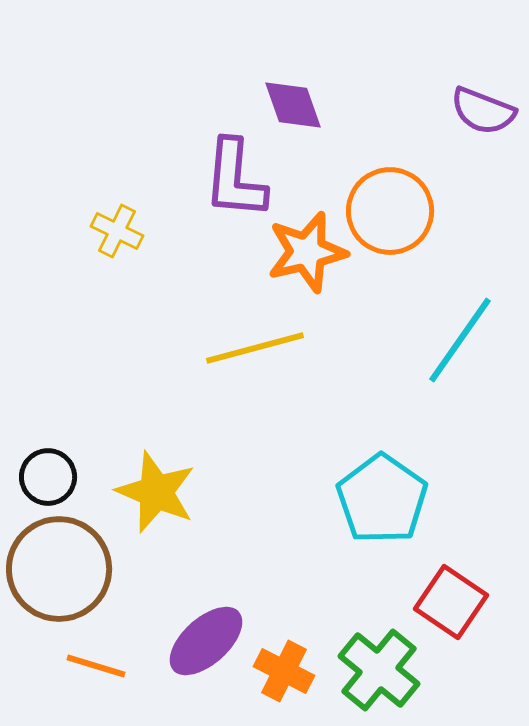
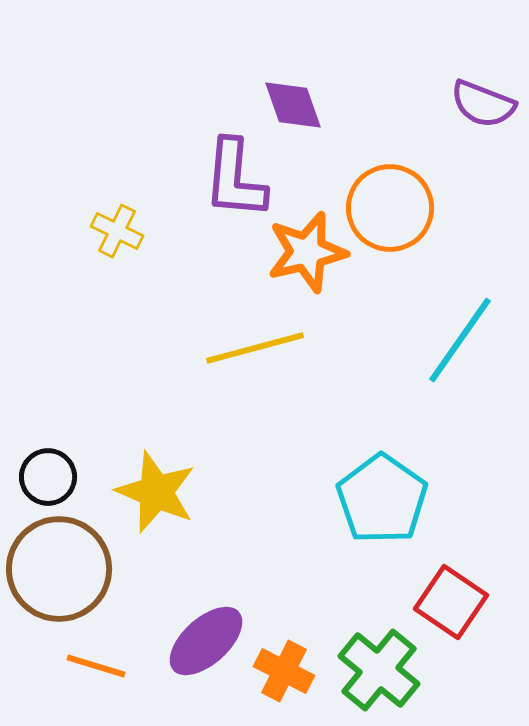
purple semicircle: moved 7 px up
orange circle: moved 3 px up
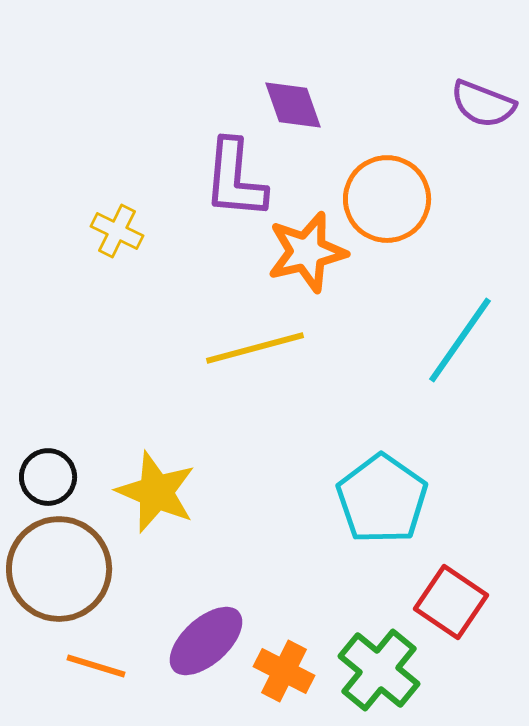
orange circle: moved 3 px left, 9 px up
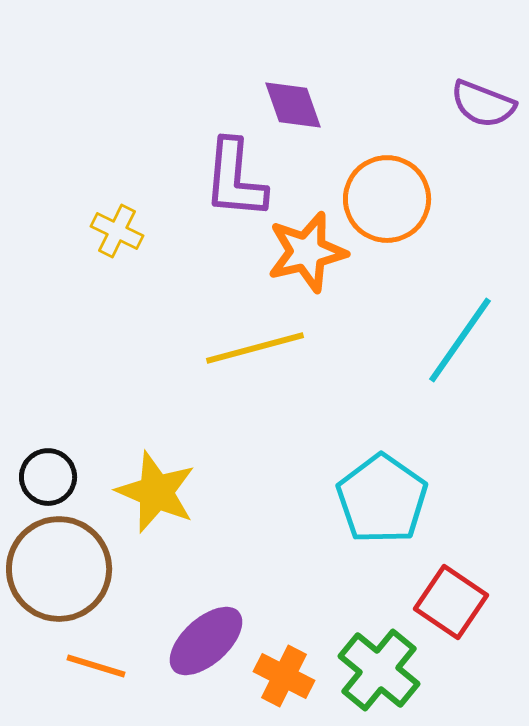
orange cross: moved 5 px down
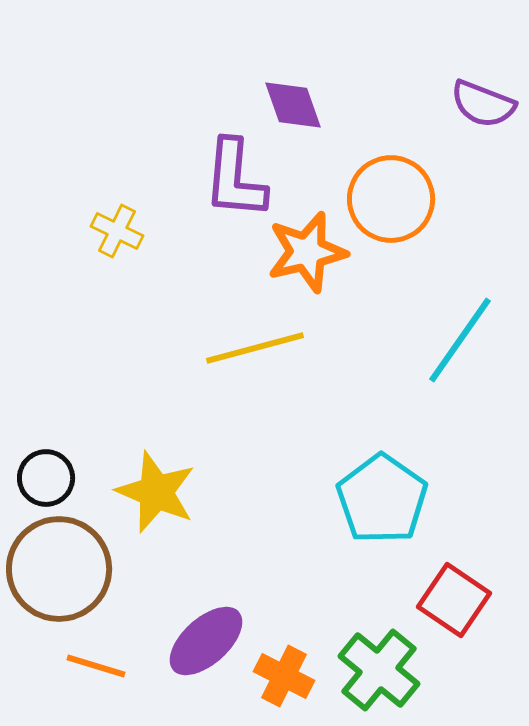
orange circle: moved 4 px right
black circle: moved 2 px left, 1 px down
red square: moved 3 px right, 2 px up
